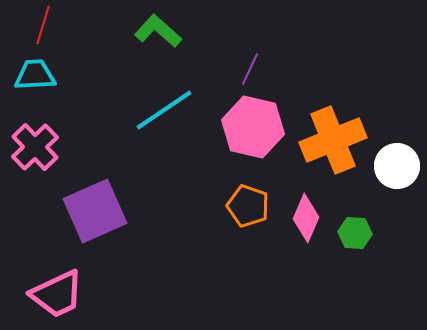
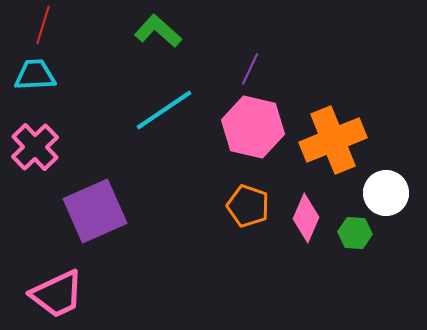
white circle: moved 11 px left, 27 px down
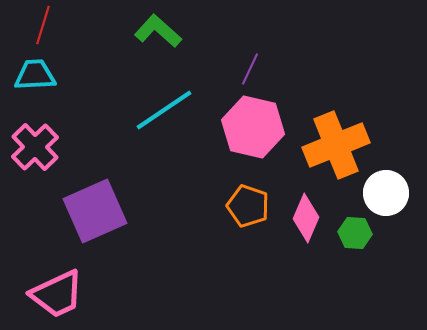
orange cross: moved 3 px right, 5 px down
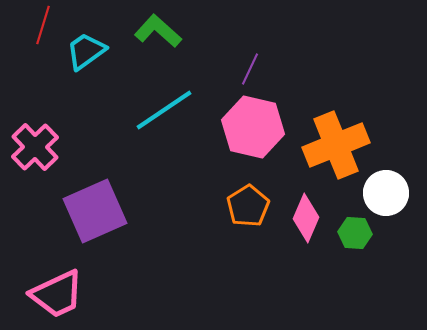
cyan trapezoid: moved 51 px right, 24 px up; rotated 33 degrees counterclockwise
orange pentagon: rotated 21 degrees clockwise
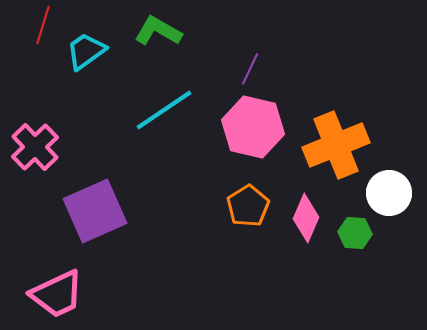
green L-shape: rotated 12 degrees counterclockwise
white circle: moved 3 px right
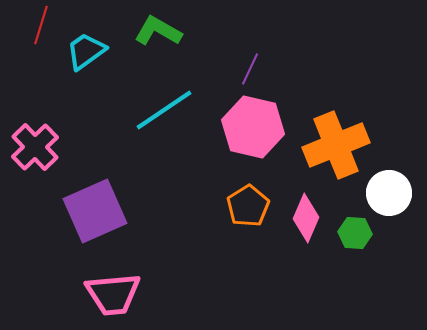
red line: moved 2 px left
pink trapezoid: moved 56 px right; rotated 20 degrees clockwise
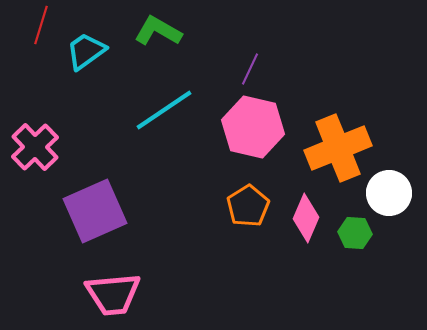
orange cross: moved 2 px right, 3 px down
